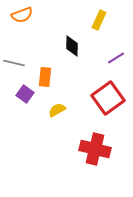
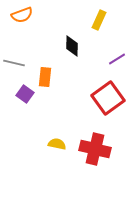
purple line: moved 1 px right, 1 px down
yellow semicircle: moved 34 px down; rotated 42 degrees clockwise
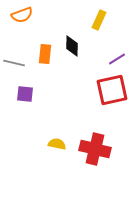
orange rectangle: moved 23 px up
purple square: rotated 30 degrees counterclockwise
red square: moved 4 px right, 8 px up; rotated 24 degrees clockwise
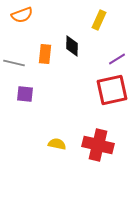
red cross: moved 3 px right, 4 px up
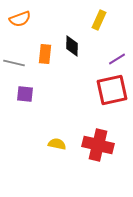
orange semicircle: moved 2 px left, 4 px down
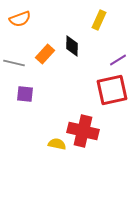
orange rectangle: rotated 36 degrees clockwise
purple line: moved 1 px right, 1 px down
red cross: moved 15 px left, 14 px up
